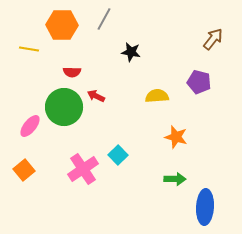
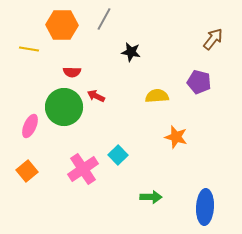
pink ellipse: rotated 15 degrees counterclockwise
orange square: moved 3 px right, 1 px down
green arrow: moved 24 px left, 18 px down
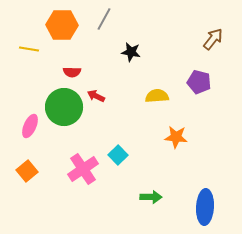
orange star: rotated 10 degrees counterclockwise
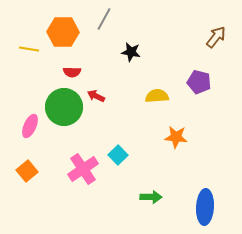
orange hexagon: moved 1 px right, 7 px down
brown arrow: moved 3 px right, 2 px up
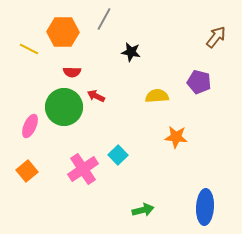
yellow line: rotated 18 degrees clockwise
green arrow: moved 8 px left, 13 px down; rotated 15 degrees counterclockwise
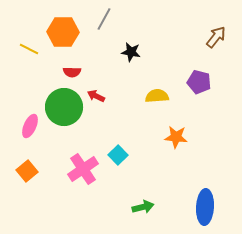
green arrow: moved 3 px up
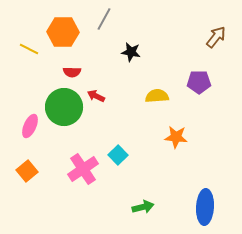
purple pentagon: rotated 15 degrees counterclockwise
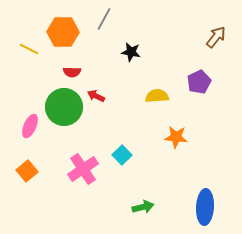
purple pentagon: rotated 25 degrees counterclockwise
cyan square: moved 4 px right
